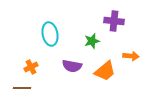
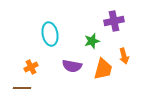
purple cross: rotated 18 degrees counterclockwise
orange arrow: moved 7 px left; rotated 70 degrees clockwise
orange trapezoid: moved 2 px left, 2 px up; rotated 35 degrees counterclockwise
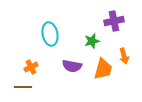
brown line: moved 1 px right, 1 px up
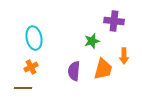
purple cross: rotated 18 degrees clockwise
cyan ellipse: moved 16 px left, 4 px down
orange arrow: rotated 14 degrees clockwise
purple semicircle: moved 2 px right, 5 px down; rotated 84 degrees clockwise
brown line: moved 1 px down
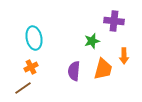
brown line: rotated 36 degrees counterclockwise
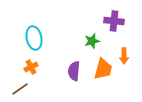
brown line: moved 3 px left, 1 px down
